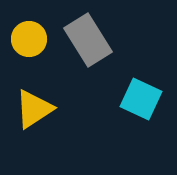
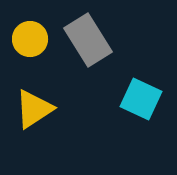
yellow circle: moved 1 px right
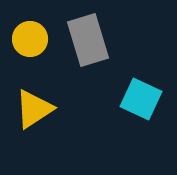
gray rectangle: rotated 15 degrees clockwise
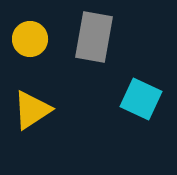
gray rectangle: moved 6 px right, 3 px up; rotated 27 degrees clockwise
yellow triangle: moved 2 px left, 1 px down
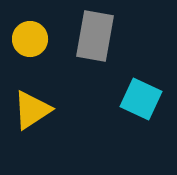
gray rectangle: moved 1 px right, 1 px up
